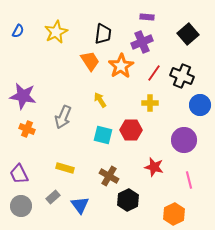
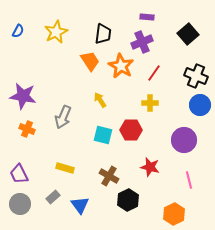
orange star: rotated 10 degrees counterclockwise
black cross: moved 14 px right
red star: moved 4 px left
gray circle: moved 1 px left, 2 px up
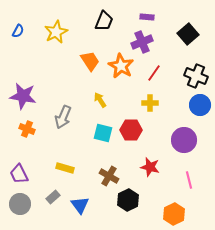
black trapezoid: moved 1 px right, 13 px up; rotated 15 degrees clockwise
cyan square: moved 2 px up
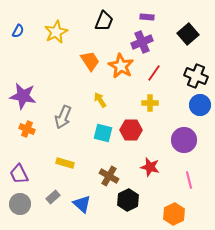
yellow rectangle: moved 5 px up
blue triangle: moved 2 px right, 1 px up; rotated 12 degrees counterclockwise
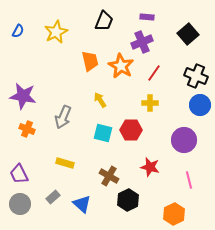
orange trapezoid: rotated 20 degrees clockwise
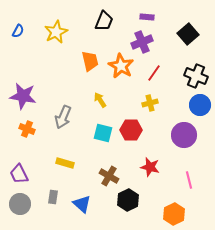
yellow cross: rotated 14 degrees counterclockwise
purple circle: moved 5 px up
gray rectangle: rotated 40 degrees counterclockwise
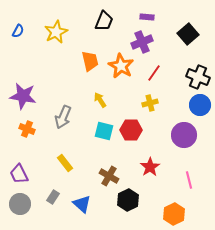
black cross: moved 2 px right, 1 px down
cyan square: moved 1 px right, 2 px up
yellow rectangle: rotated 36 degrees clockwise
red star: rotated 24 degrees clockwise
gray rectangle: rotated 24 degrees clockwise
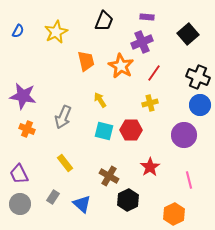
orange trapezoid: moved 4 px left
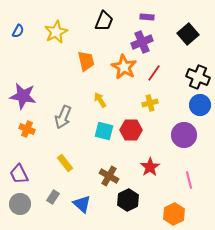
orange star: moved 3 px right, 1 px down
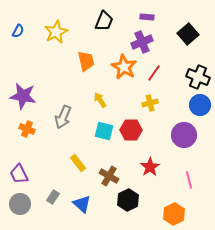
yellow rectangle: moved 13 px right
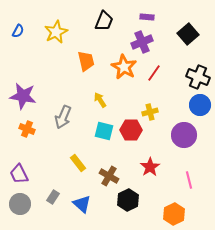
yellow cross: moved 9 px down
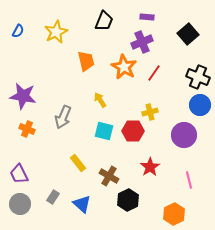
red hexagon: moved 2 px right, 1 px down
